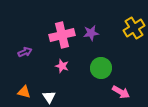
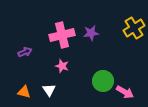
green circle: moved 2 px right, 13 px down
pink arrow: moved 4 px right
white triangle: moved 7 px up
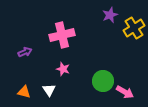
purple star: moved 19 px right, 18 px up; rotated 14 degrees counterclockwise
pink star: moved 1 px right, 3 px down
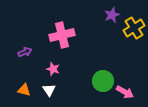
purple star: moved 2 px right
pink star: moved 10 px left
orange triangle: moved 2 px up
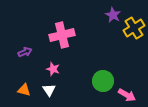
purple star: moved 1 px right; rotated 21 degrees counterclockwise
pink arrow: moved 2 px right, 3 px down
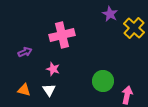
purple star: moved 3 px left, 1 px up
yellow cross: rotated 15 degrees counterclockwise
pink arrow: rotated 108 degrees counterclockwise
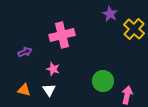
yellow cross: moved 1 px down
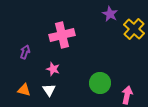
purple arrow: rotated 48 degrees counterclockwise
green circle: moved 3 px left, 2 px down
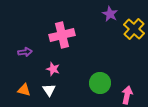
purple arrow: rotated 64 degrees clockwise
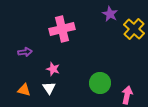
pink cross: moved 6 px up
white triangle: moved 2 px up
